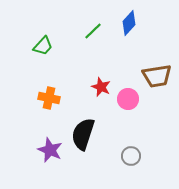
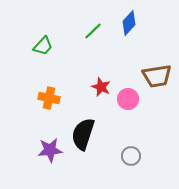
purple star: rotated 30 degrees counterclockwise
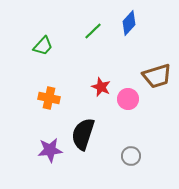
brown trapezoid: rotated 8 degrees counterclockwise
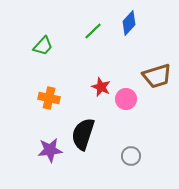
pink circle: moved 2 px left
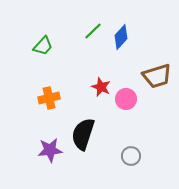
blue diamond: moved 8 px left, 14 px down
orange cross: rotated 25 degrees counterclockwise
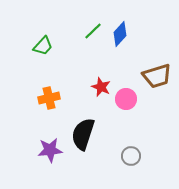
blue diamond: moved 1 px left, 3 px up
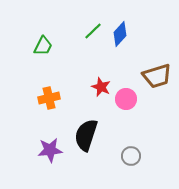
green trapezoid: rotated 15 degrees counterclockwise
black semicircle: moved 3 px right, 1 px down
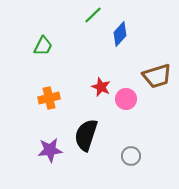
green line: moved 16 px up
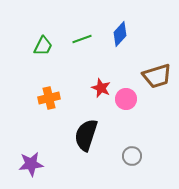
green line: moved 11 px left, 24 px down; rotated 24 degrees clockwise
red star: moved 1 px down
purple star: moved 19 px left, 14 px down
gray circle: moved 1 px right
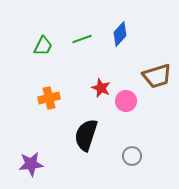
pink circle: moved 2 px down
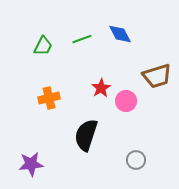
blue diamond: rotated 70 degrees counterclockwise
red star: rotated 18 degrees clockwise
gray circle: moved 4 px right, 4 px down
